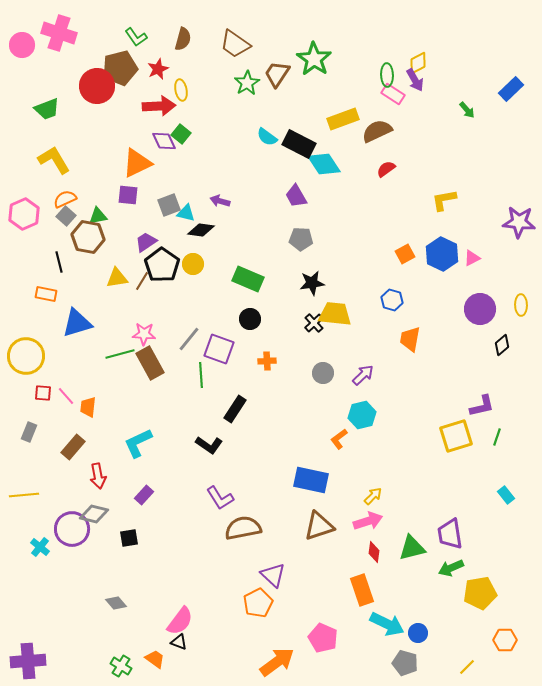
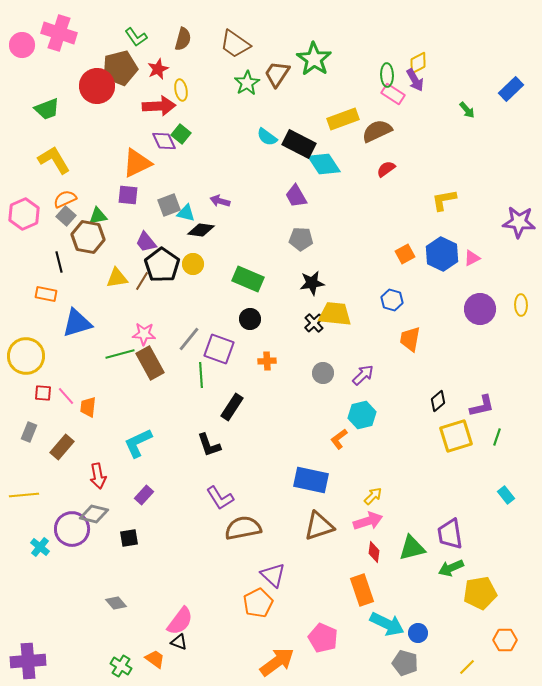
purple trapezoid at (146, 242): rotated 95 degrees counterclockwise
black diamond at (502, 345): moved 64 px left, 56 px down
black rectangle at (235, 409): moved 3 px left, 2 px up
black L-shape at (209, 445): rotated 36 degrees clockwise
brown rectangle at (73, 447): moved 11 px left
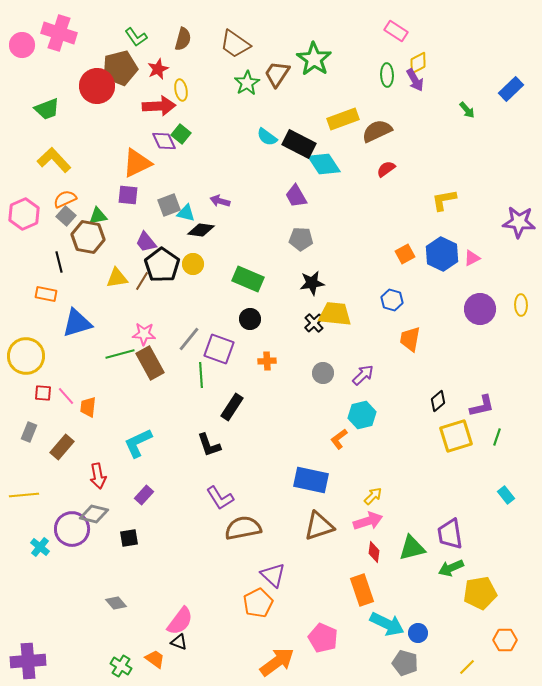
pink rectangle at (393, 94): moved 3 px right, 63 px up
yellow L-shape at (54, 160): rotated 12 degrees counterclockwise
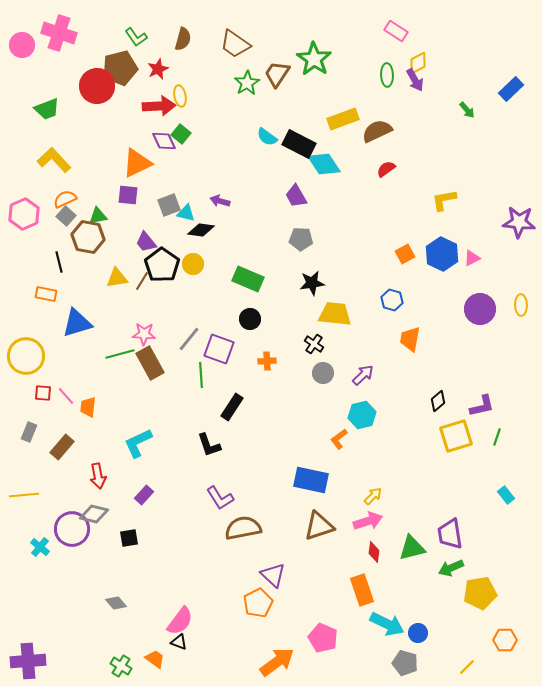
yellow ellipse at (181, 90): moved 1 px left, 6 px down
black cross at (314, 323): moved 21 px down; rotated 12 degrees counterclockwise
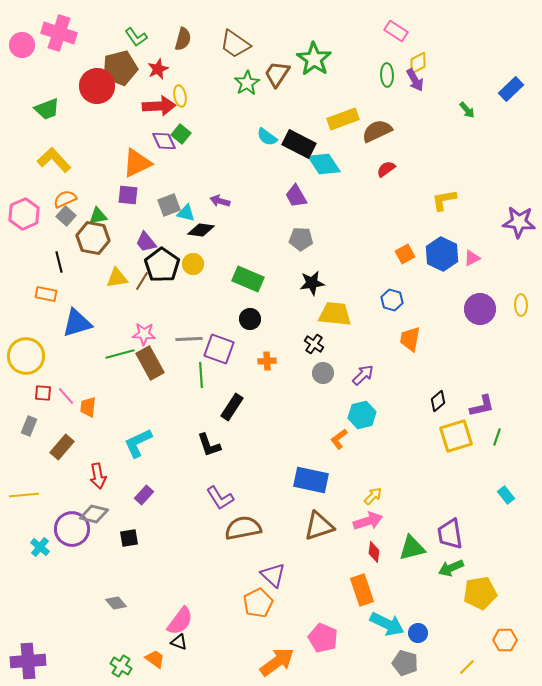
brown hexagon at (88, 237): moved 5 px right, 1 px down
gray line at (189, 339): rotated 48 degrees clockwise
gray rectangle at (29, 432): moved 6 px up
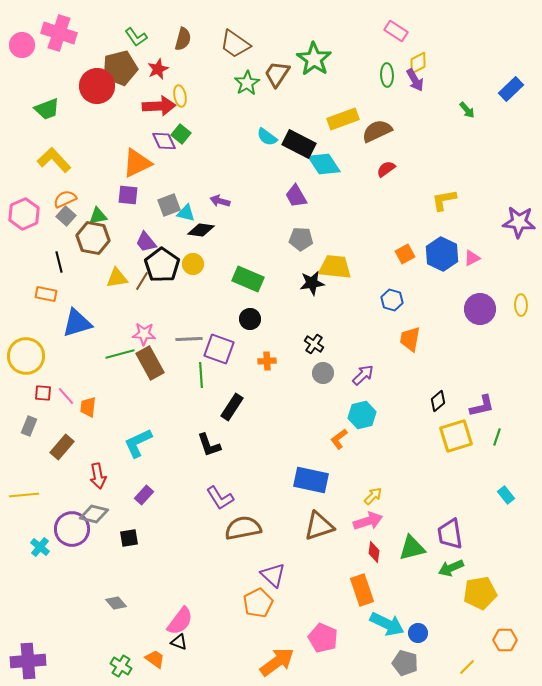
yellow trapezoid at (335, 314): moved 47 px up
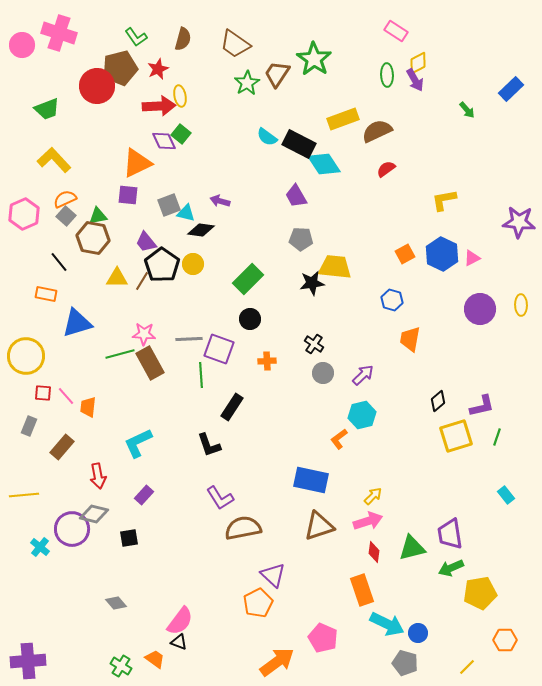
black line at (59, 262): rotated 25 degrees counterclockwise
yellow triangle at (117, 278): rotated 10 degrees clockwise
green rectangle at (248, 279): rotated 68 degrees counterclockwise
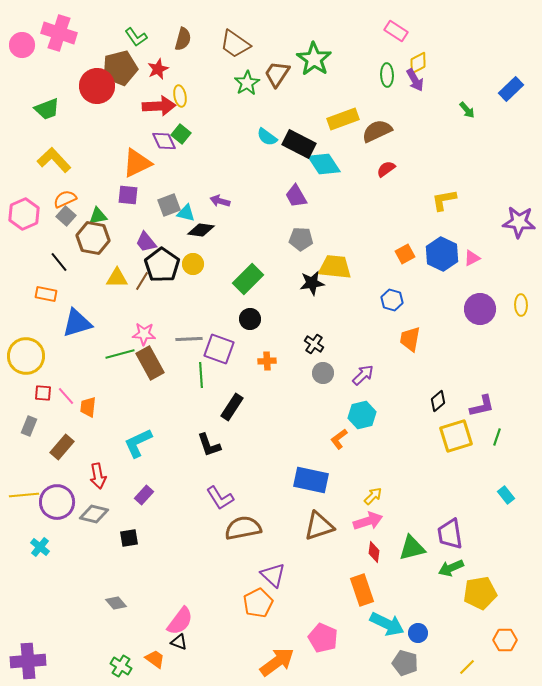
purple circle at (72, 529): moved 15 px left, 27 px up
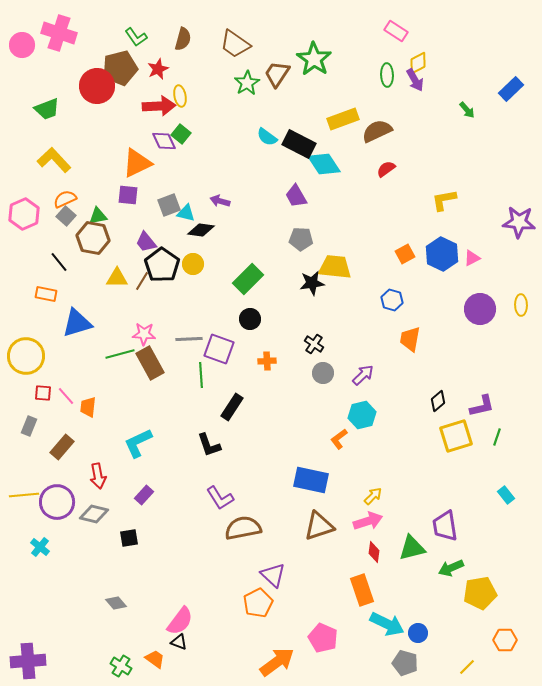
purple trapezoid at (450, 534): moved 5 px left, 8 px up
